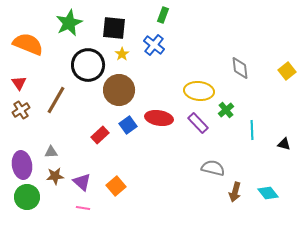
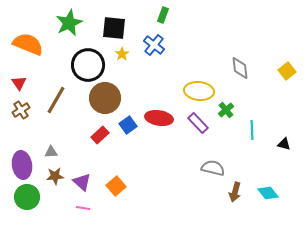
brown circle: moved 14 px left, 8 px down
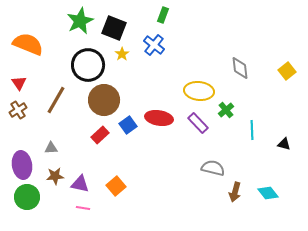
green star: moved 11 px right, 2 px up
black square: rotated 15 degrees clockwise
brown circle: moved 1 px left, 2 px down
brown cross: moved 3 px left
gray triangle: moved 4 px up
purple triangle: moved 2 px left, 2 px down; rotated 30 degrees counterclockwise
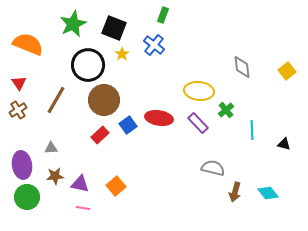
green star: moved 7 px left, 3 px down
gray diamond: moved 2 px right, 1 px up
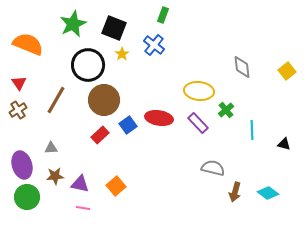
purple ellipse: rotated 8 degrees counterclockwise
cyan diamond: rotated 15 degrees counterclockwise
